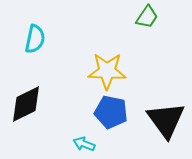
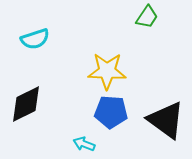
cyan semicircle: rotated 60 degrees clockwise
blue pentagon: rotated 8 degrees counterclockwise
black triangle: rotated 18 degrees counterclockwise
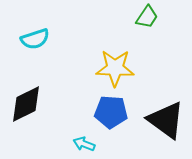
yellow star: moved 8 px right, 3 px up
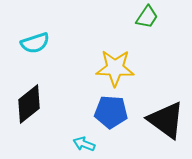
cyan semicircle: moved 4 px down
black diamond: moved 3 px right; rotated 12 degrees counterclockwise
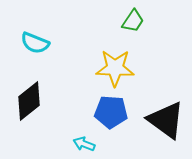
green trapezoid: moved 14 px left, 4 px down
cyan semicircle: rotated 40 degrees clockwise
black diamond: moved 3 px up
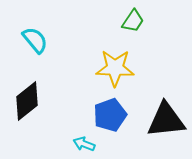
cyan semicircle: moved 3 px up; rotated 152 degrees counterclockwise
black diamond: moved 2 px left
blue pentagon: moved 1 px left, 3 px down; rotated 24 degrees counterclockwise
black triangle: rotated 42 degrees counterclockwise
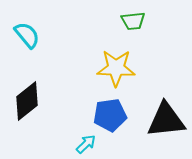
green trapezoid: rotated 50 degrees clockwise
cyan semicircle: moved 8 px left, 5 px up
yellow star: moved 1 px right
blue pentagon: rotated 12 degrees clockwise
cyan arrow: moved 2 px right; rotated 115 degrees clockwise
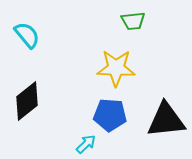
blue pentagon: rotated 12 degrees clockwise
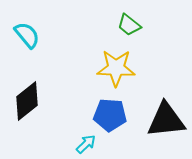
green trapezoid: moved 4 px left, 4 px down; rotated 45 degrees clockwise
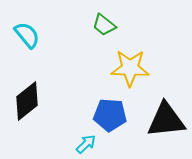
green trapezoid: moved 25 px left
yellow star: moved 14 px right
